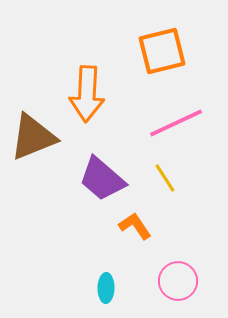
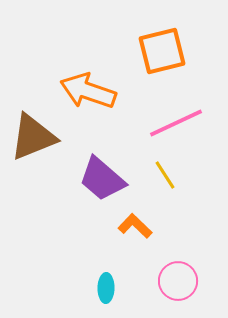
orange arrow: moved 1 px right, 3 px up; rotated 106 degrees clockwise
yellow line: moved 3 px up
orange L-shape: rotated 12 degrees counterclockwise
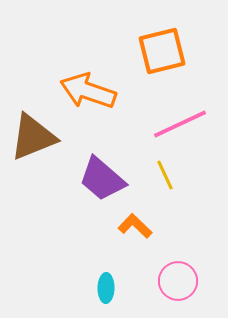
pink line: moved 4 px right, 1 px down
yellow line: rotated 8 degrees clockwise
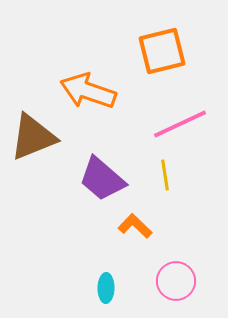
yellow line: rotated 16 degrees clockwise
pink circle: moved 2 px left
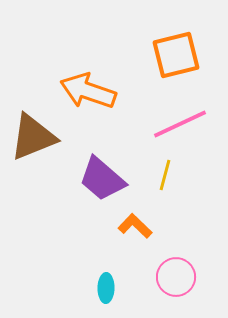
orange square: moved 14 px right, 4 px down
yellow line: rotated 24 degrees clockwise
pink circle: moved 4 px up
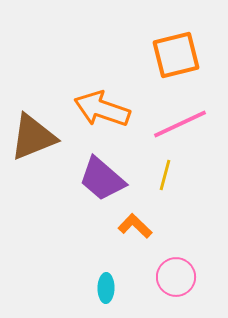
orange arrow: moved 14 px right, 18 px down
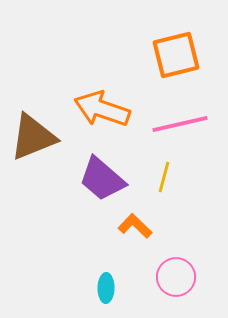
pink line: rotated 12 degrees clockwise
yellow line: moved 1 px left, 2 px down
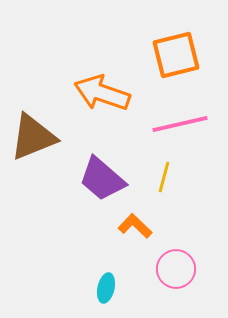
orange arrow: moved 16 px up
pink circle: moved 8 px up
cyan ellipse: rotated 12 degrees clockwise
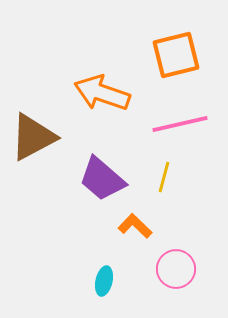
brown triangle: rotated 6 degrees counterclockwise
cyan ellipse: moved 2 px left, 7 px up
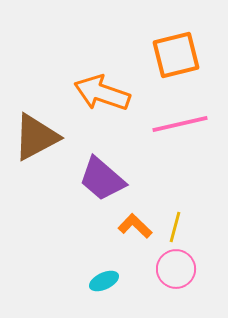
brown triangle: moved 3 px right
yellow line: moved 11 px right, 50 px down
cyan ellipse: rotated 52 degrees clockwise
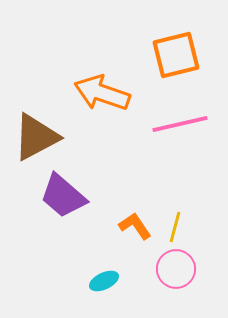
purple trapezoid: moved 39 px left, 17 px down
orange L-shape: rotated 12 degrees clockwise
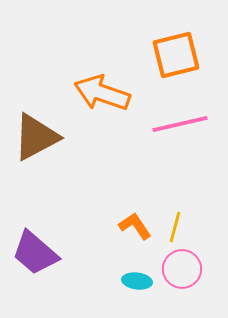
purple trapezoid: moved 28 px left, 57 px down
pink circle: moved 6 px right
cyan ellipse: moved 33 px right; rotated 32 degrees clockwise
